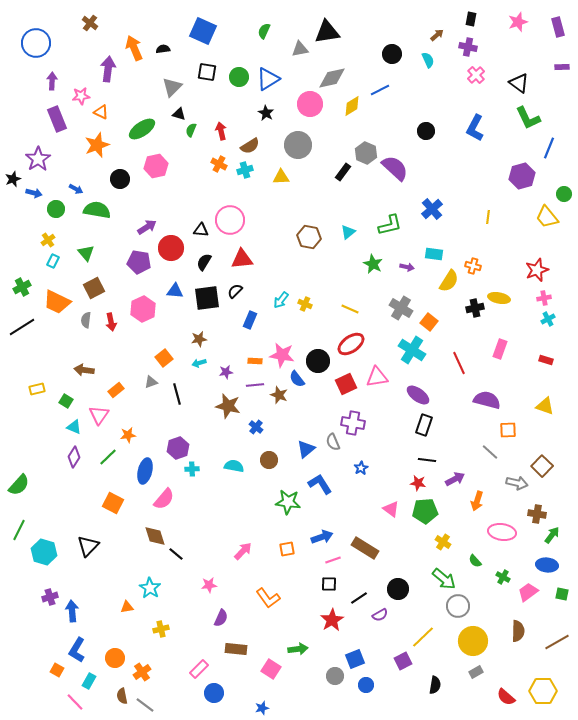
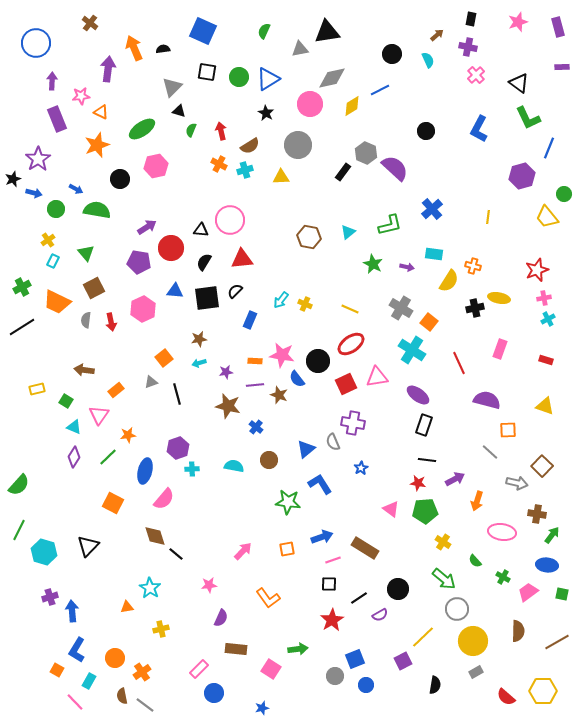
black triangle at (179, 114): moved 3 px up
blue L-shape at (475, 128): moved 4 px right, 1 px down
gray circle at (458, 606): moved 1 px left, 3 px down
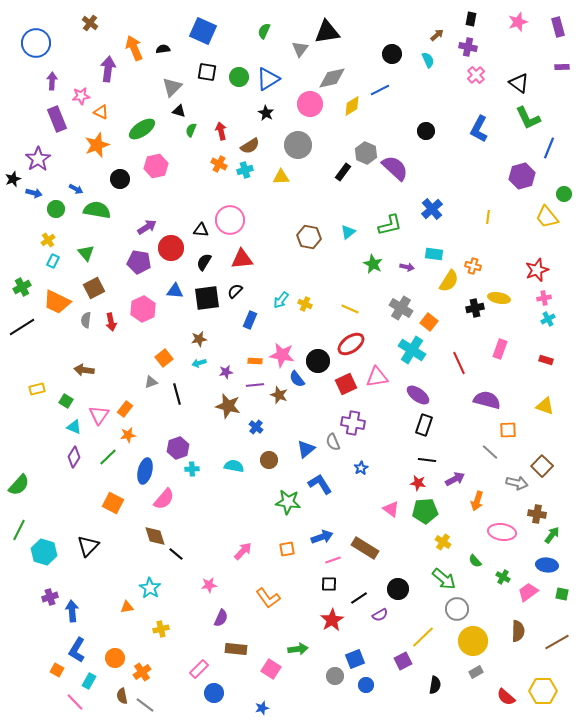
gray triangle at (300, 49): rotated 42 degrees counterclockwise
orange rectangle at (116, 390): moved 9 px right, 19 px down; rotated 14 degrees counterclockwise
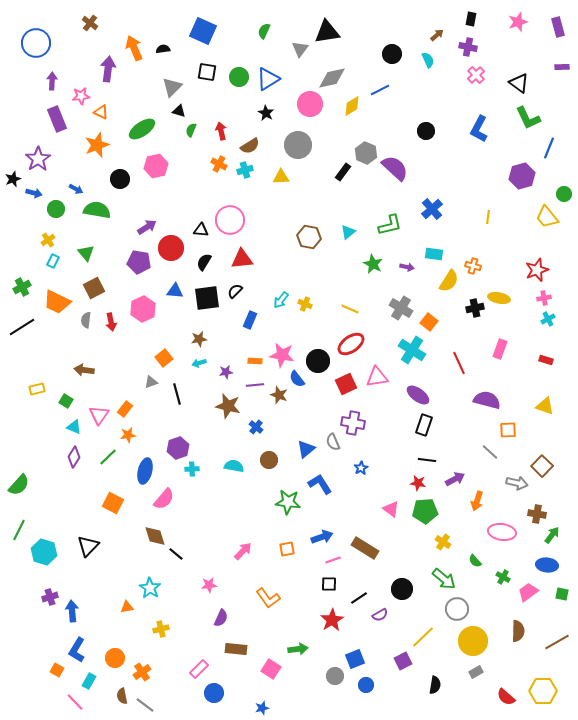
black circle at (398, 589): moved 4 px right
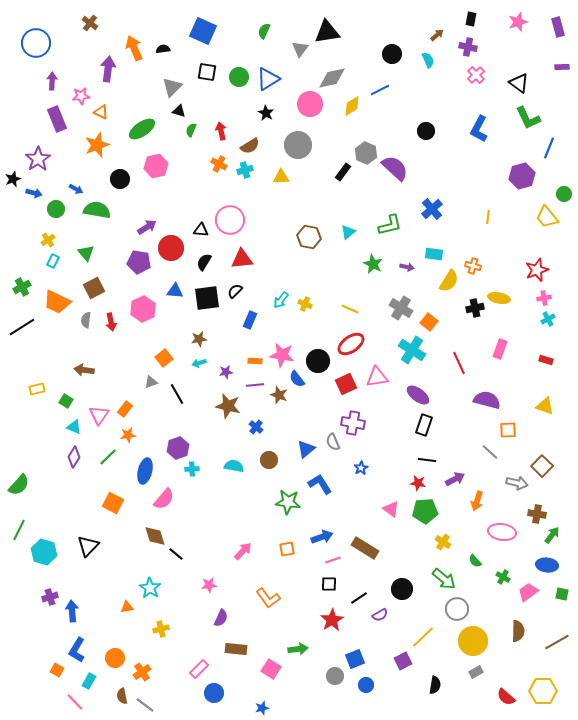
black line at (177, 394): rotated 15 degrees counterclockwise
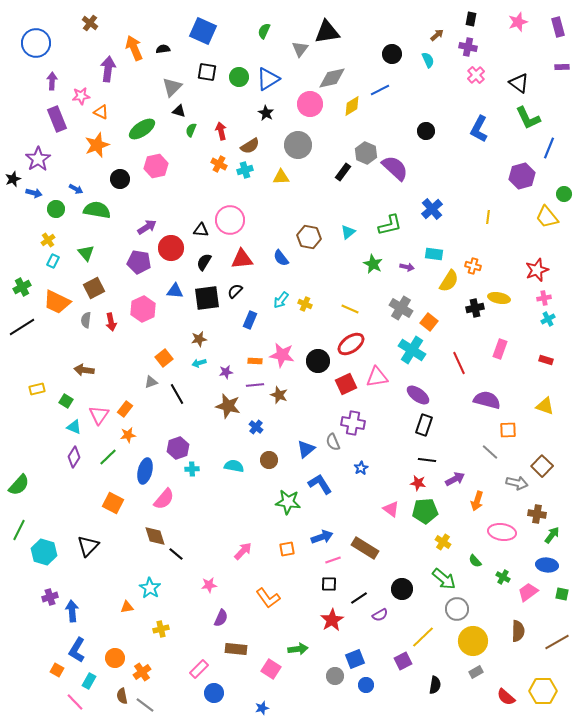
blue semicircle at (297, 379): moved 16 px left, 121 px up
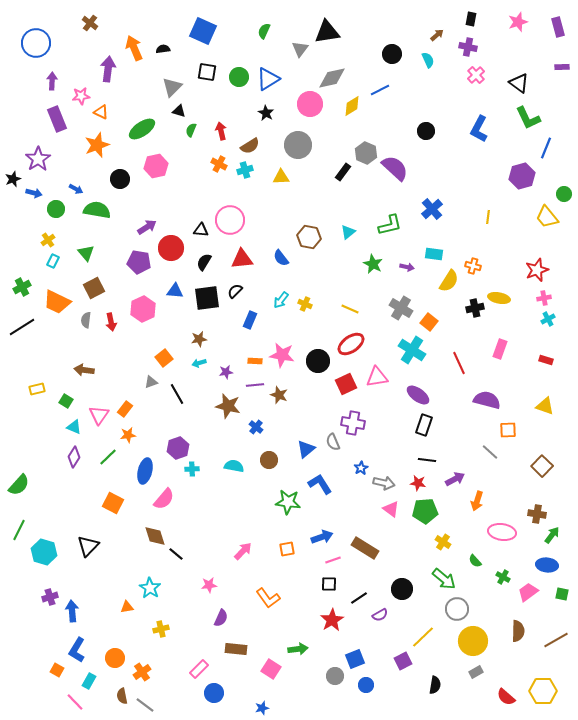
blue line at (549, 148): moved 3 px left
gray arrow at (517, 483): moved 133 px left
brown line at (557, 642): moved 1 px left, 2 px up
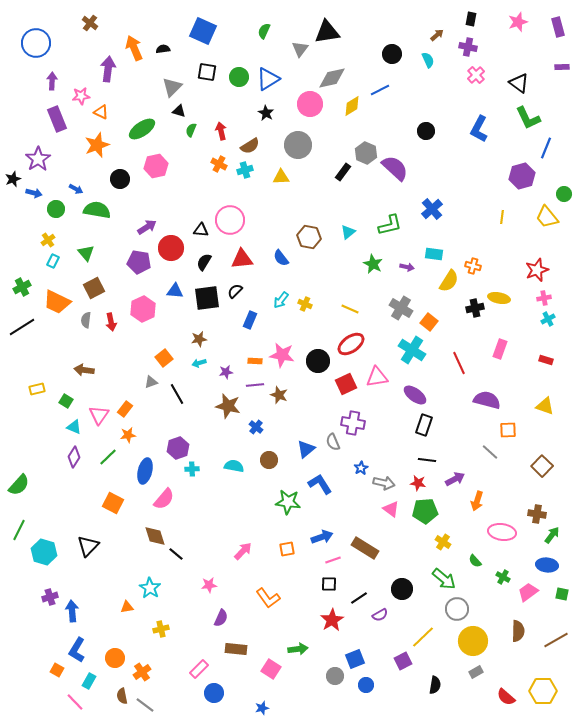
yellow line at (488, 217): moved 14 px right
purple ellipse at (418, 395): moved 3 px left
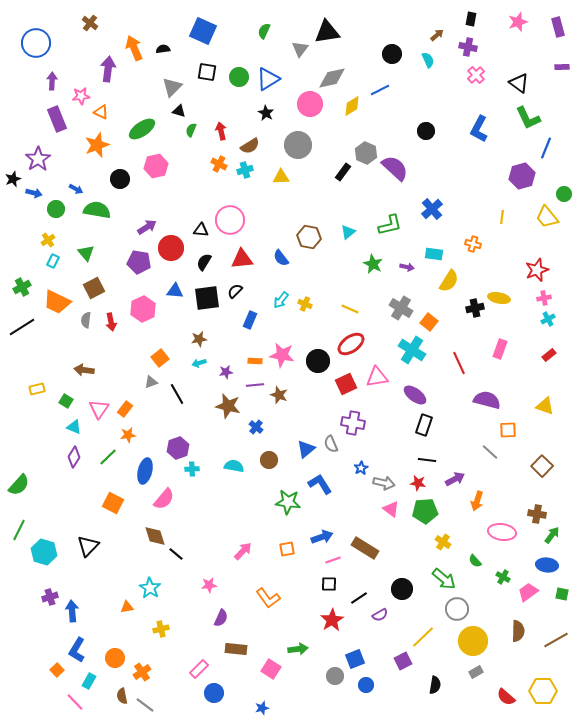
orange cross at (473, 266): moved 22 px up
orange square at (164, 358): moved 4 px left
red rectangle at (546, 360): moved 3 px right, 5 px up; rotated 56 degrees counterclockwise
pink triangle at (99, 415): moved 6 px up
gray semicircle at (333, 442): moved 2 px left, 2 px down
orange square at (57, 670): rotated 16 degrees clockwise
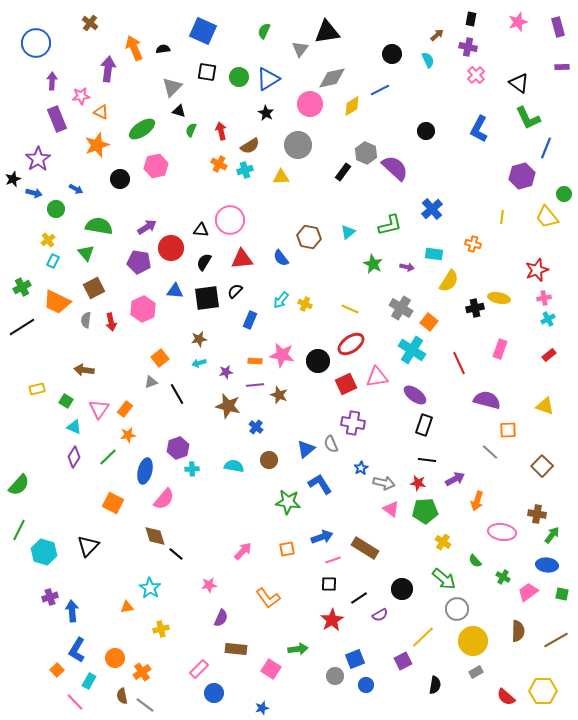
green semicircle at (97, 210): moved 2 px right, 16 px down
